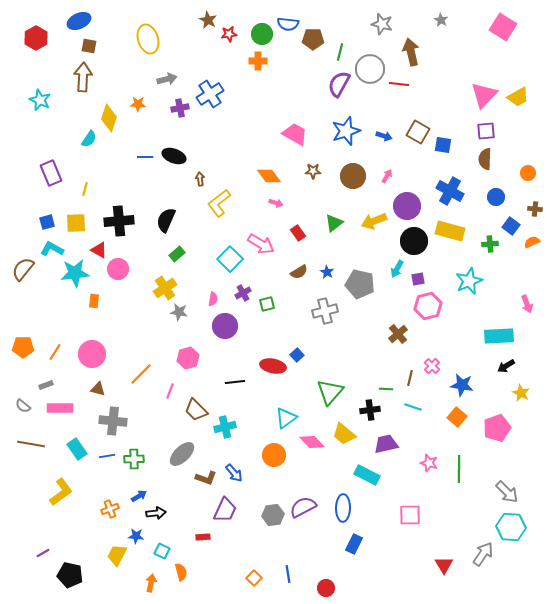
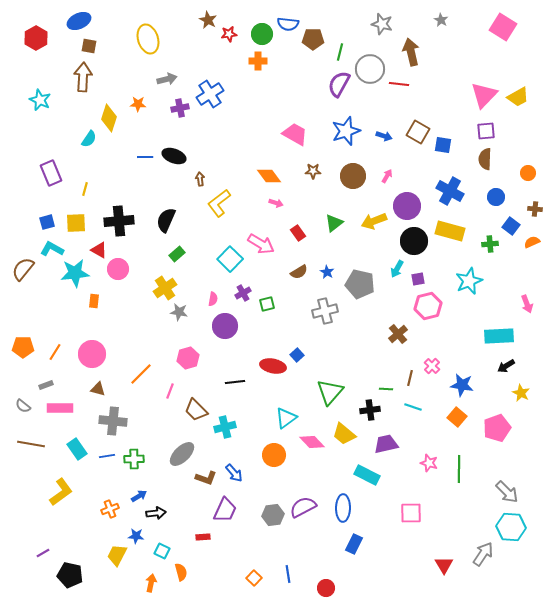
pink square at (410, 515): moved 1 px right, 2 px up
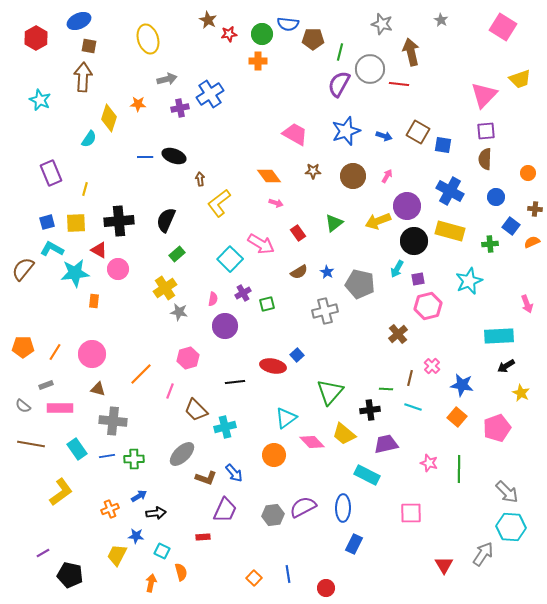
yellow trapezoid at (518, 97): moved 2 px right, 18 px up; rotated 10 degrees clockwise
yellow arrow at (374, 221): moved 4 px right
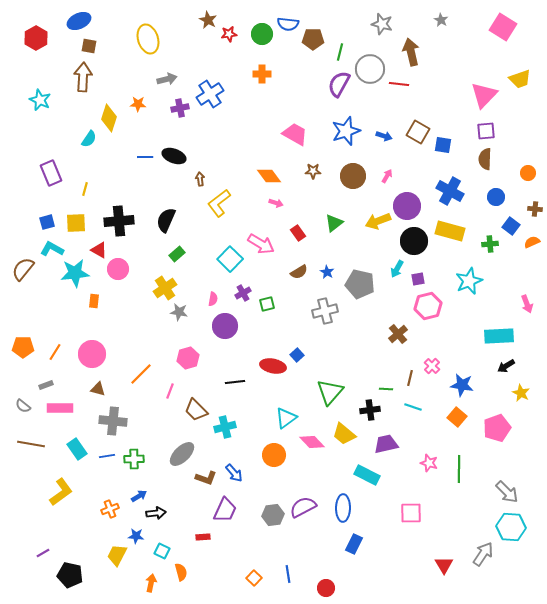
orange cross at (258, 61): moved 4 px right, 13 px down
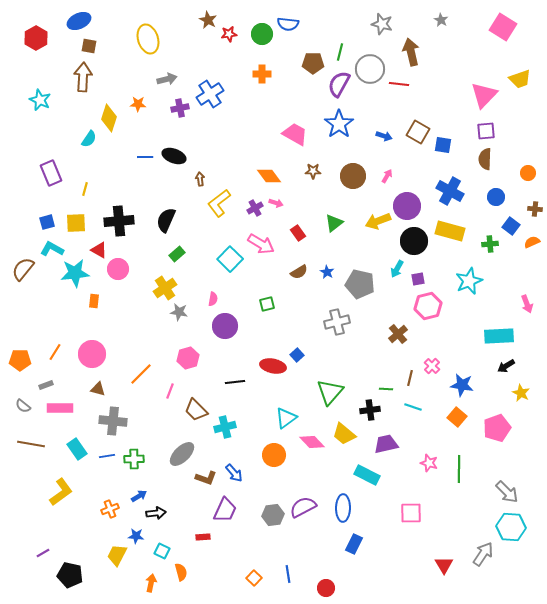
brown pentagon at (313, 39): moved 24 px down
blue star at (346, 131): moved 7 px left, 7 px up; rotated 16 degrees counterclockwise
purple cross at (243, 293): moved 12 px right, 85 px up
gray cross at (325, 311): moved 12 px right, 11 px down
orange pentagon at (23, 347): moved 3 px left, 13 px down
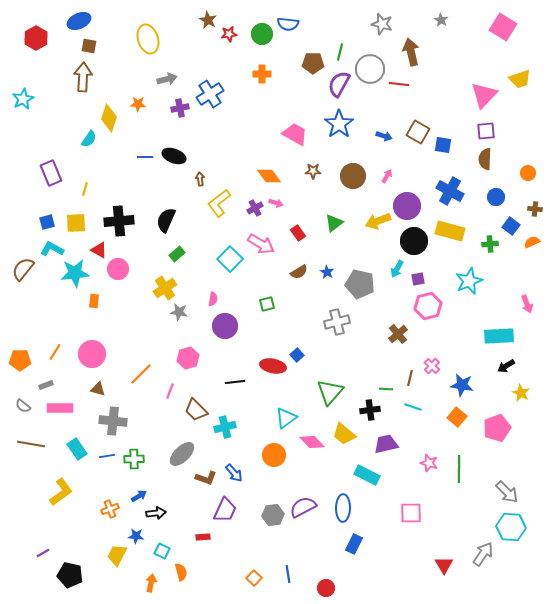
cyan star at (40, 100): moved 17 px left, 1 px up; rotated 20 degrees clockwise
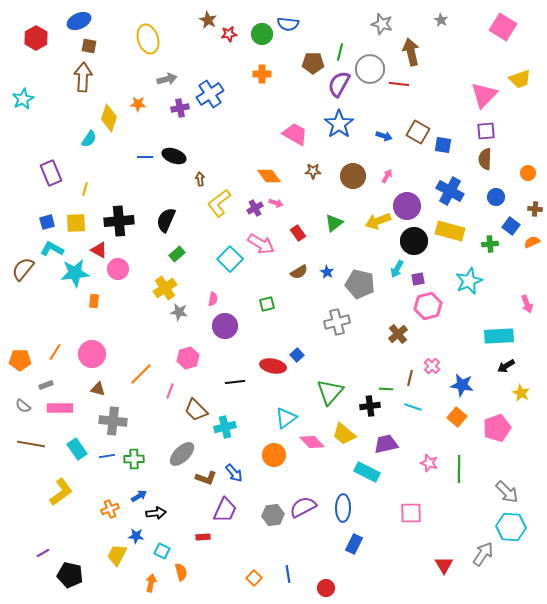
black cross at (370, 410): moved 4 px up
cyan rectangle at (367, 475): moved 3 px up
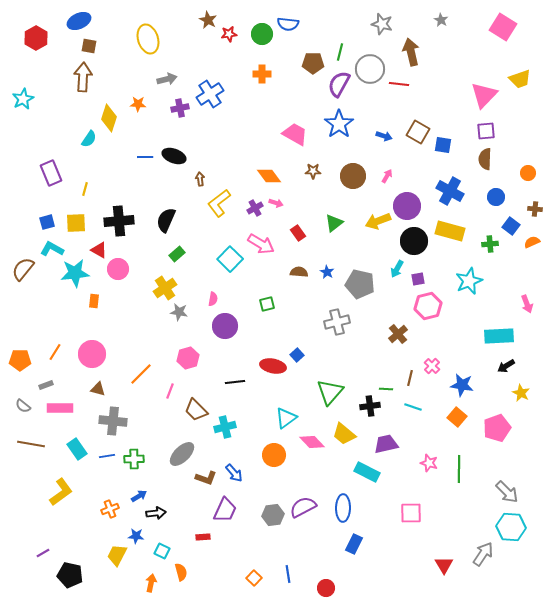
brown semicircle at (299, 272): rotated 144 degrees counterclockwise
